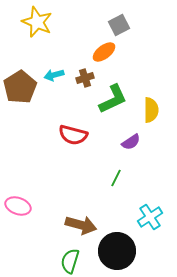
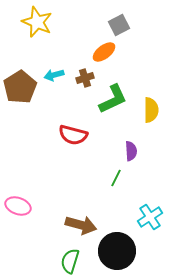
purple semicircle: moved 9 px down; rotated 60 degrees counterclockwise
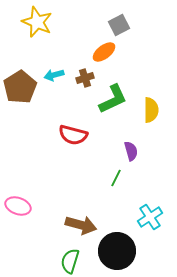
purple semicircle: rotated 12 degrees counterclockwise
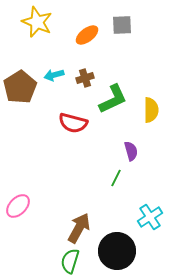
gray square: moved 3 px right; rotated 25 degrees clockwise
orange ellipse: moved 17 px left, 17 px up
red semicircle: moved 12 px up
pink ellipse: rotated 65 degrees counterclockwise
brown arrow: moved 2 px left, 3 px down; rotated 76 degrees counterclockwise
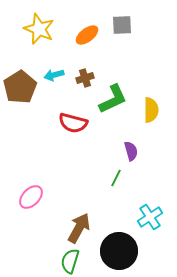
yellow star: moved 2 px right, 7 px down
pink ellipse: moved 13 px right, 9 px up
black circle: moved 2 px right
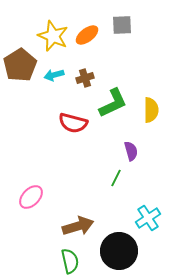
yellow star: moved 14 px right, 7 px down
brown pentagon: moved 22 px up
green L-shape: moved 4 px down
cyan cross: moved 2 px left, 1 px down
brown arrow: moved 1 px left, 2 px up; rotated 44 degrees clockwise
green semicircle: rotated 150 degrees clockwise
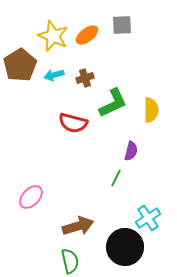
purple semicircle: rotated 30 degrees clockwise
black circle: moved 6 px right, 4 px up
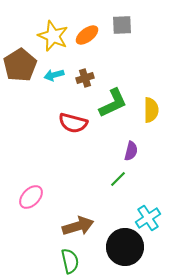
green line: moved 2 px right, 1 px down; rotated 18 degrees clockwise
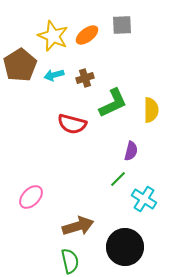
red semicircle: moved 1 px left, 1 px down
cyan cross: moved 4 px left, 19 px up; rotated 25 degrees counterclockwise
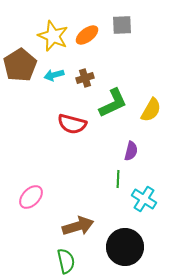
yellow semicircle: rotated 30 degrees clockwise
green line: rotated 42 degrees counterclockwise
green semicircle: moved 4 px left
